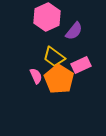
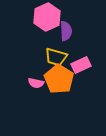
purple semicircle: moved 8 px left; rotated 42 degrees counterclockwise
yellow trapezoid: moved 2 px right; rotated 20 degrees counterclockwise
pink semicircle: moved 7 px down; rotated 126 degrees clockwise
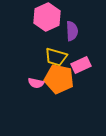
purple semicircle: moved 6 px right
orange pentagon: rotated 20 degrees counterclockwise
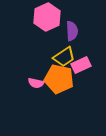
yellow trapezoid: moved 8 px right; rotated 50 degrees counterclockwise
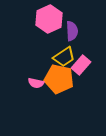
pink hexagon: moved 2 px right, 2 px down
pink rectangle: rotated 24 degrees counterclockwise
